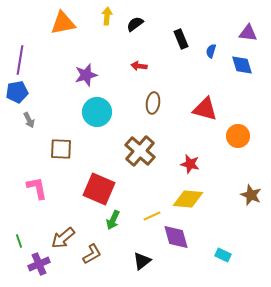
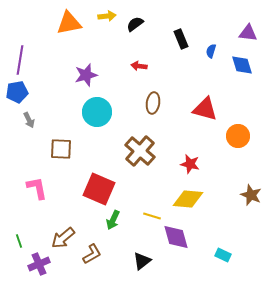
yellow arrow: rotated 78 degrees clockwise
orange triangle: moved 6 px right
yellow line: rotated 42 degrees clockwise
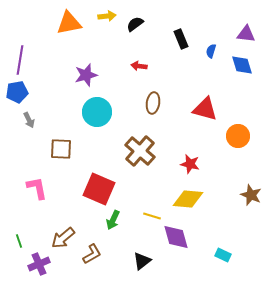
purple triangle: moved 2 px left, 1 px down
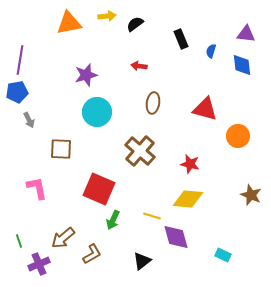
blue diamond: rotated 10 degrees clockwise
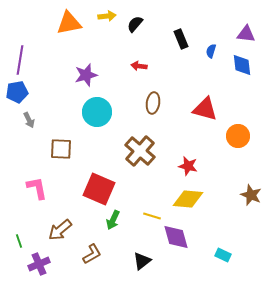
black semicircle: rotated 12 degrees counterclockwise
red star: moved 2 px left, 2 px down
brown arrow: moved 3 px left, 8 px up
